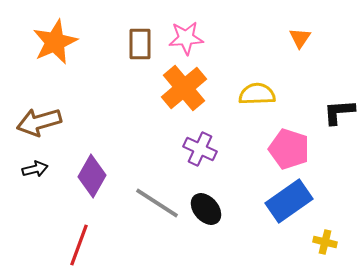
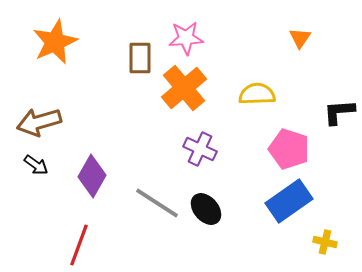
brown rectangle: moved 14 px down
black arrow: moved 1 px right, 4 px up; rotated 50 degrees clockwise
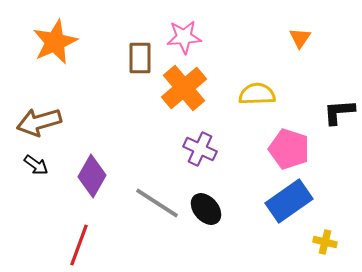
pink star: moved 2 px left, 1 px up
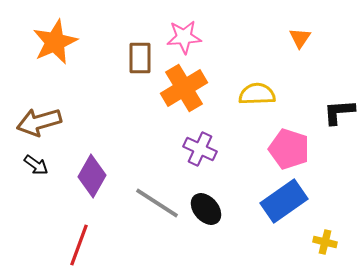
orange cross: rotated 9 degrees clockwise
blue rectangle: moved 5 px left
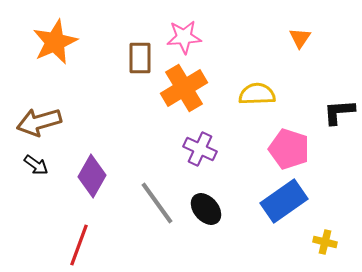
gray line: rotated 21 degrees clockwise
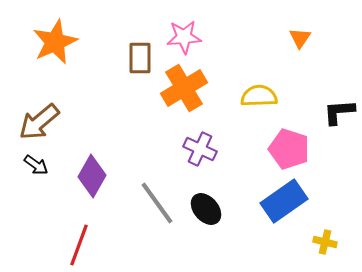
yellow semicircle: moved 2 px right, 2 px down
brown arrow: rotated 24 degrees counterclockwise
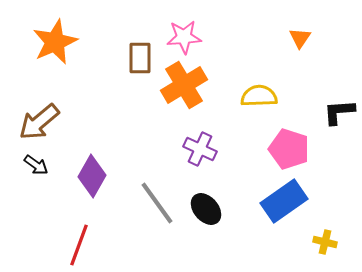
orange cross: moved 3 px up
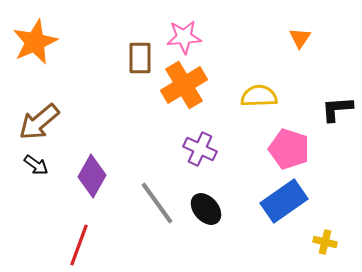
orange star: moved 20 px left
black L-shape: moved 2 px left, 3 px up
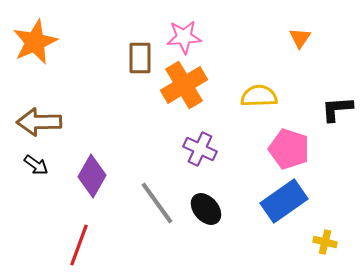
brown arrow: rotated 39 degrees clockwise
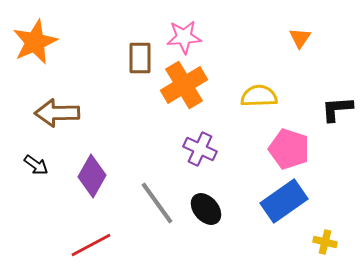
brown arrow: moved 18 px right, 9 px up
red line: moved 12 px right; rotated 42 degrees clockwise
